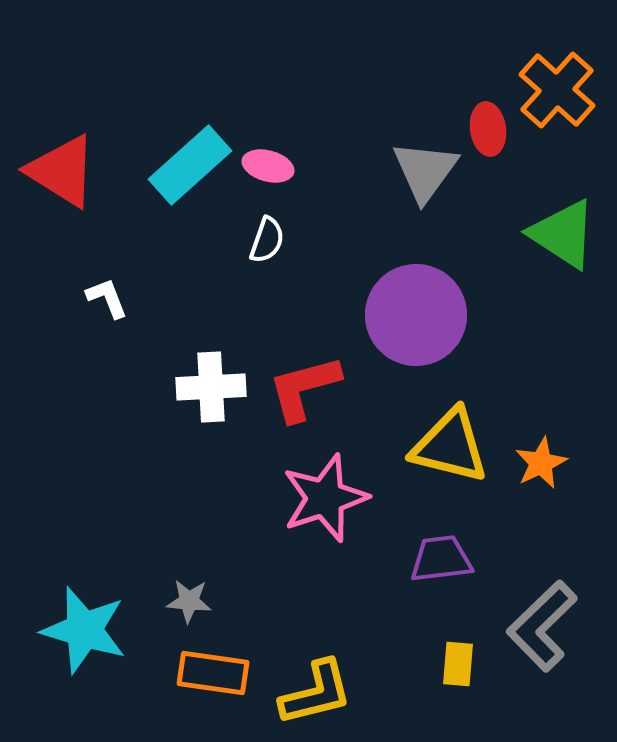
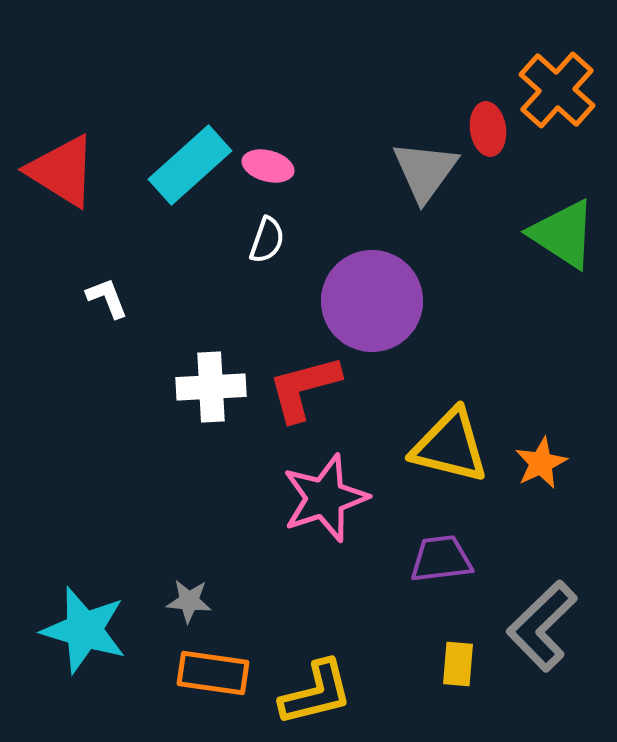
purple circle: moved 44 px left, 14 px up
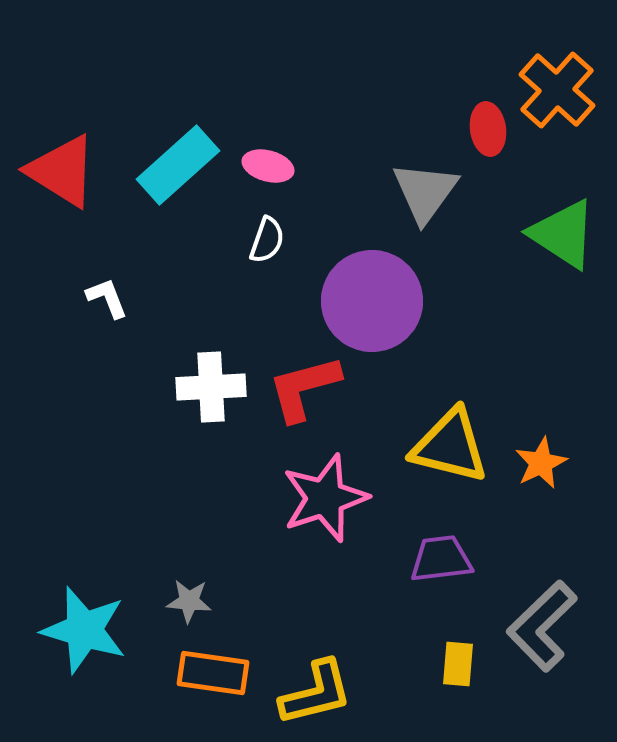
cyan rectangle: moved 12 px left
gray triangle: moved 21 px down
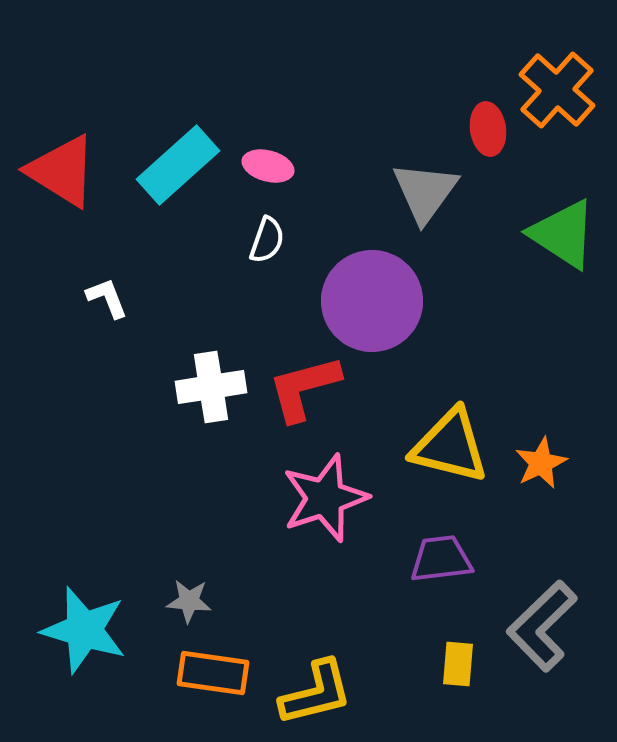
white cross: rotated 6 degrees counterclockwise
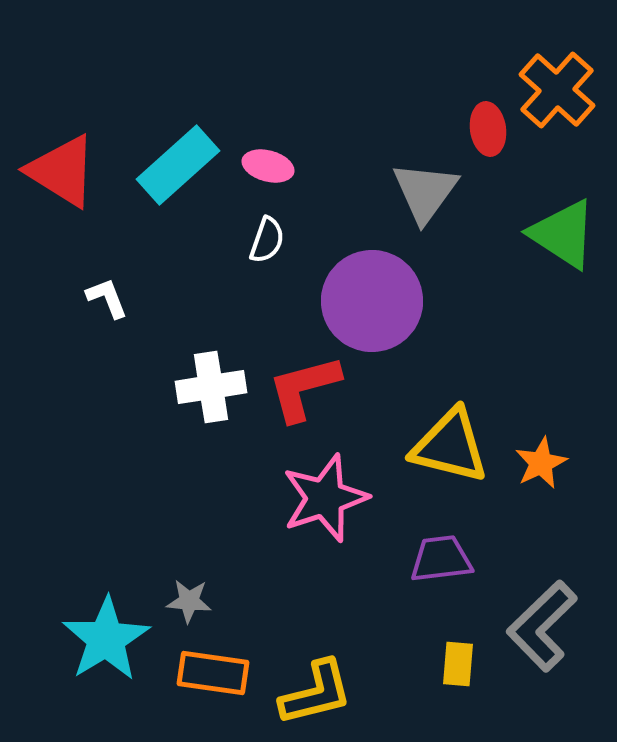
cyan star: moved 22 px right, 9 px down; rotated 24 degrees clockwise
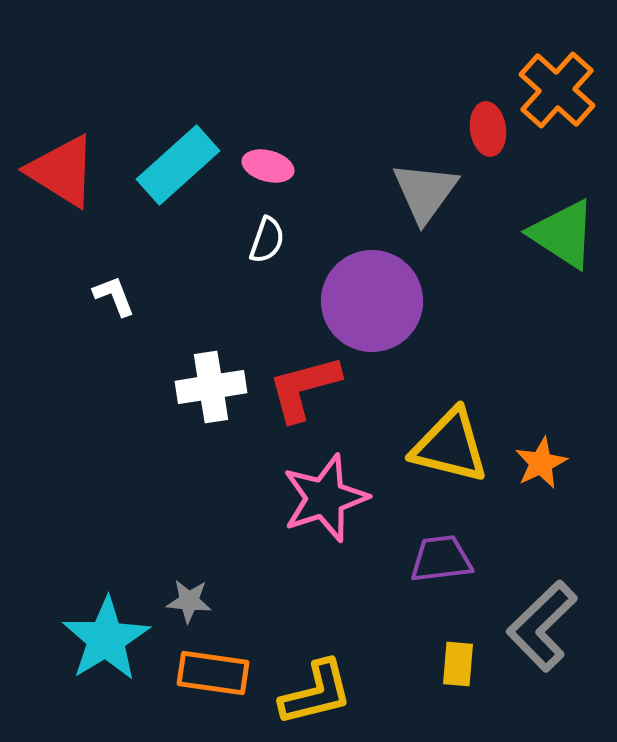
white L-shape: moved 7 px right, 2 px up
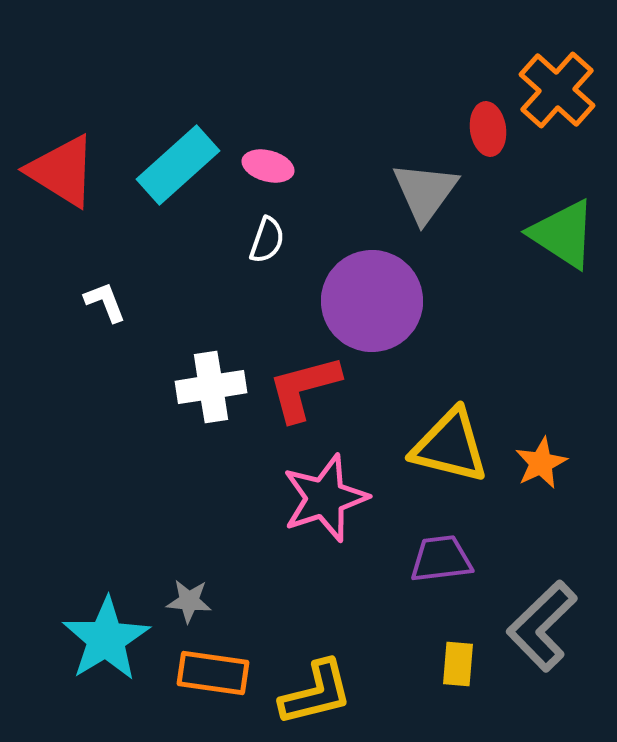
white L-shape: moved 9 px left, 6 px down
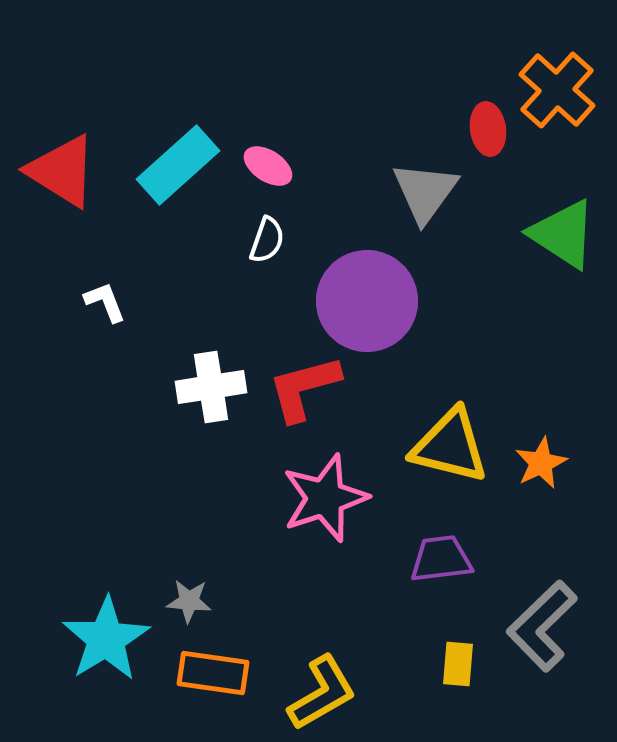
pink ellipse: rotated 18 degrees clockwise
purple circle: moved 5 px left
yellow L-shape: moved 6 px right; rotated 16 degrees counterclockwise
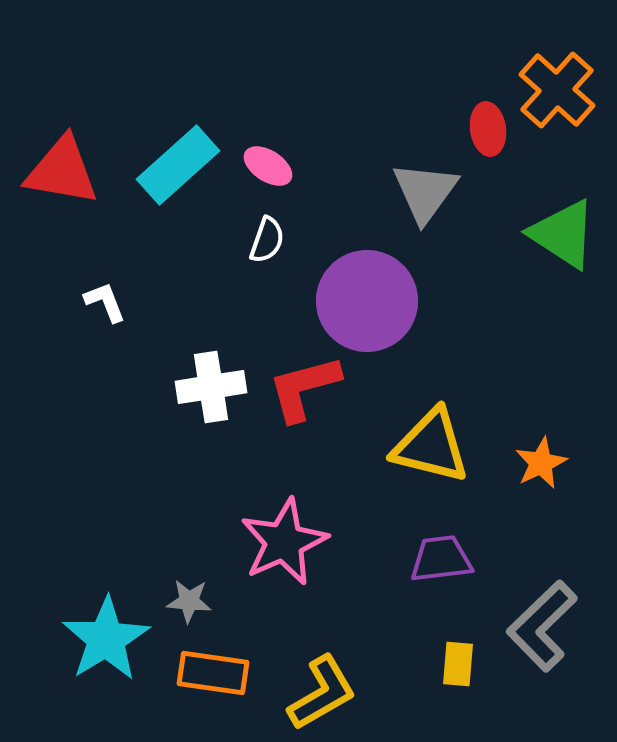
red triangle: rotated 22 degrees counterclockwise
yellow triangle: moved 19 px left
pink star: moved 41 px left, 44 px down; rotated 6 degrees counterclockwise
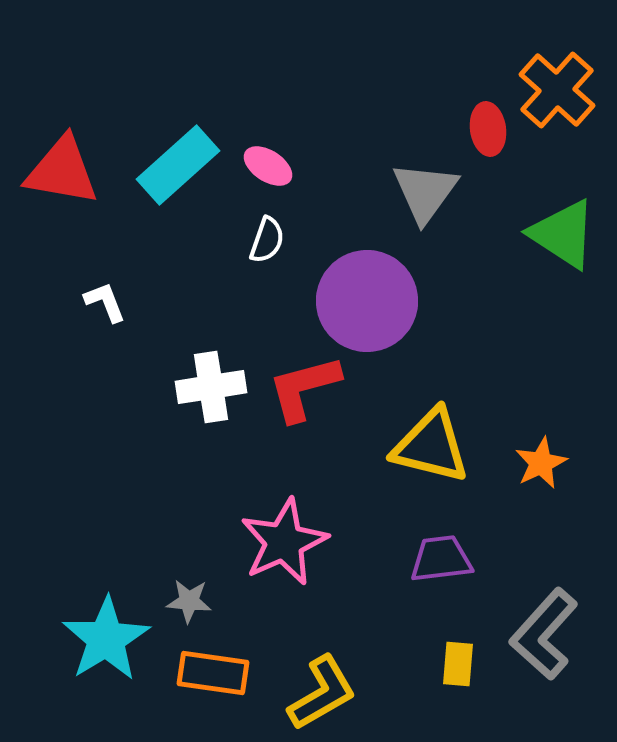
gray L-shape: moved 2 px right, 8 px down; rotated 4 degrees counterclockwise
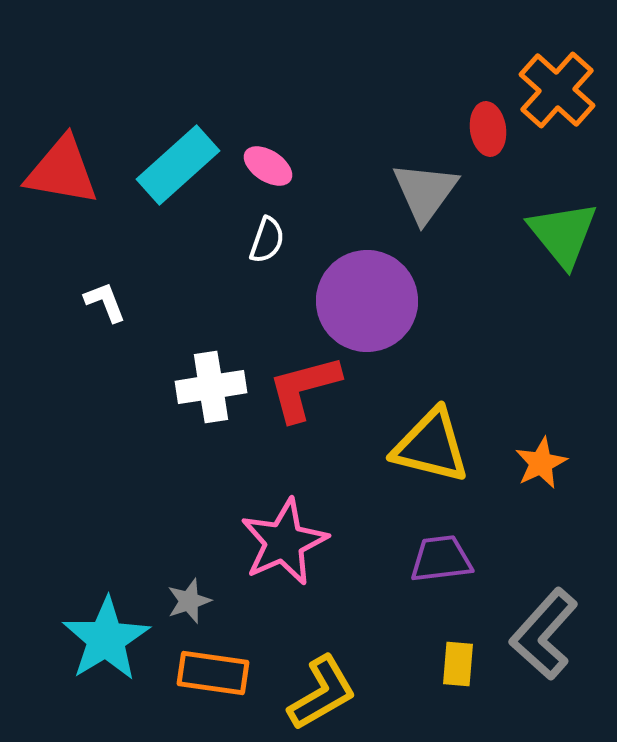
green triangle: rotated 18 degrees clockwise
gray star: rotated 24 degrees counterclockwise
